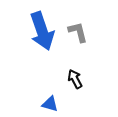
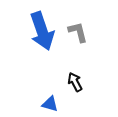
black arrow: moved 3 px down
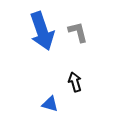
black arrow: rotated 12 degrees clockwise
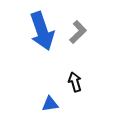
gray L-shape: rotated 60 degrees clockwise
blue triangle: rotated 24 degrees counterclockwise
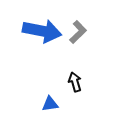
blue arrow: rotated 60 degrees counterclockwise
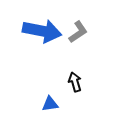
gray L-shape: rotated 10 degrees clockwise
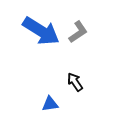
blue arrow: moved 1 px left; rotated 21 degrees clockwise
black arrow: rotated 18 degrees counterclockwise
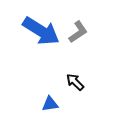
black arrow: rotated 12 degrees counterclockwise
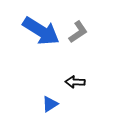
black arrow: rotated 42 degrees counterclockwise
blue triangle: rotated 24 degrees counterclockwise
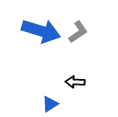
blue arrow: rotated 15 degrees counterclockwise
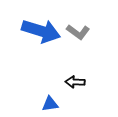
gray L-shape: rotated 70 degrees clockwise
blue triangle: rotated 24 degrees clockwise
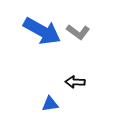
blue arrow: moved 1 px right; rotated 12 degrees clockwise
